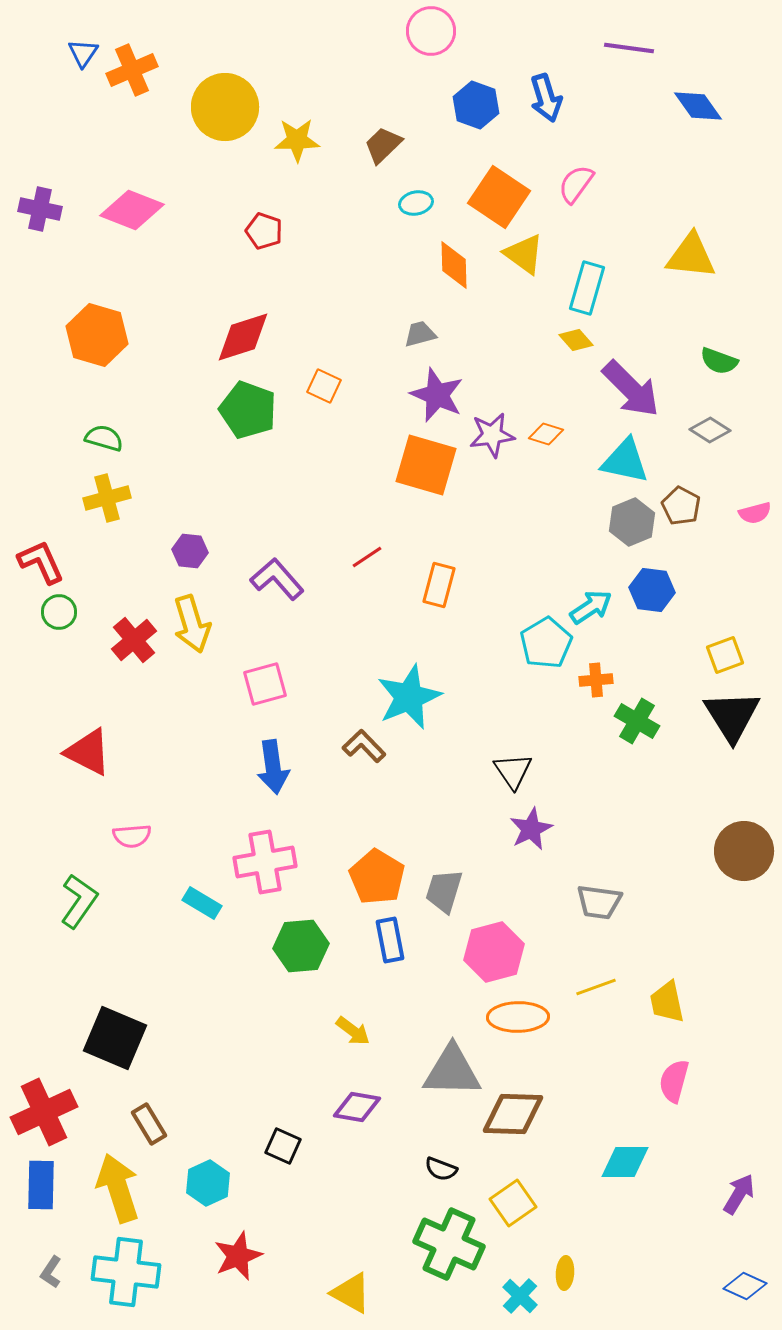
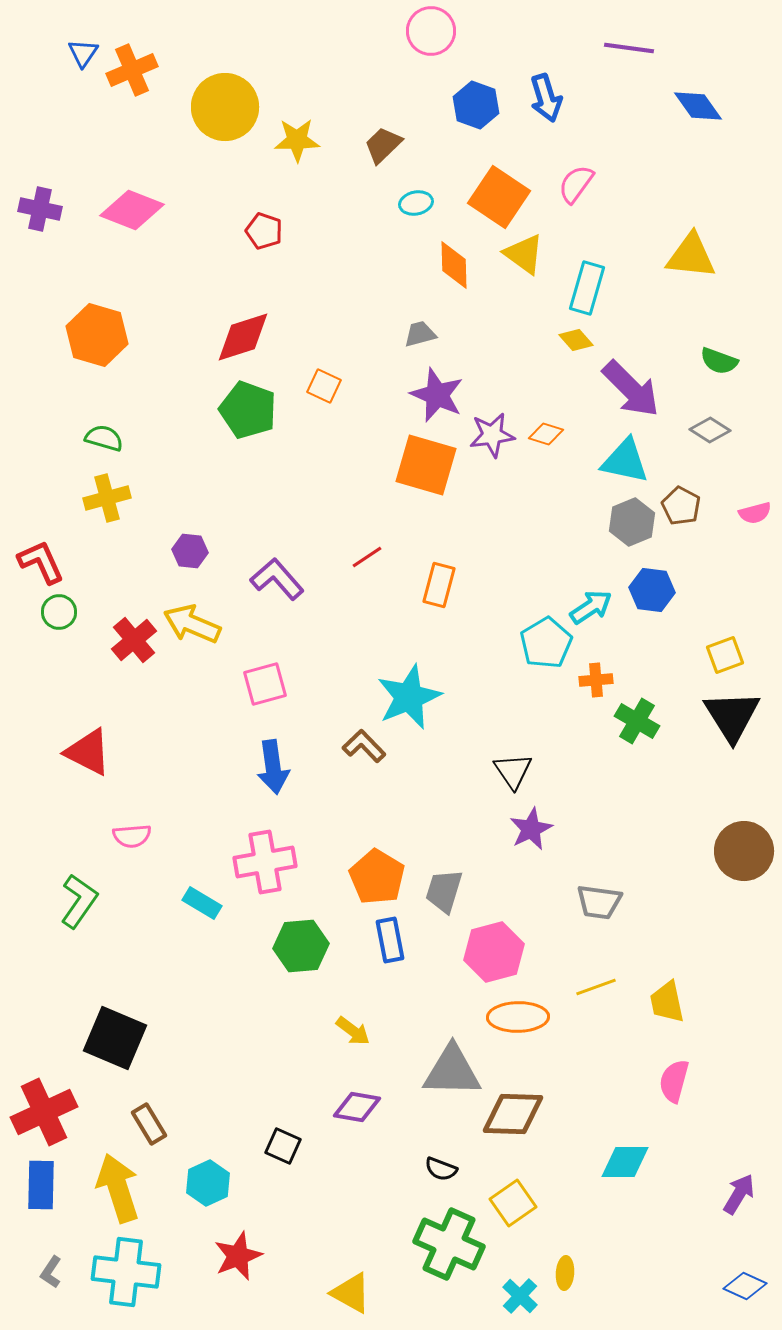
yellow arrow at (192, 624): rotated 130 degrees clockwise
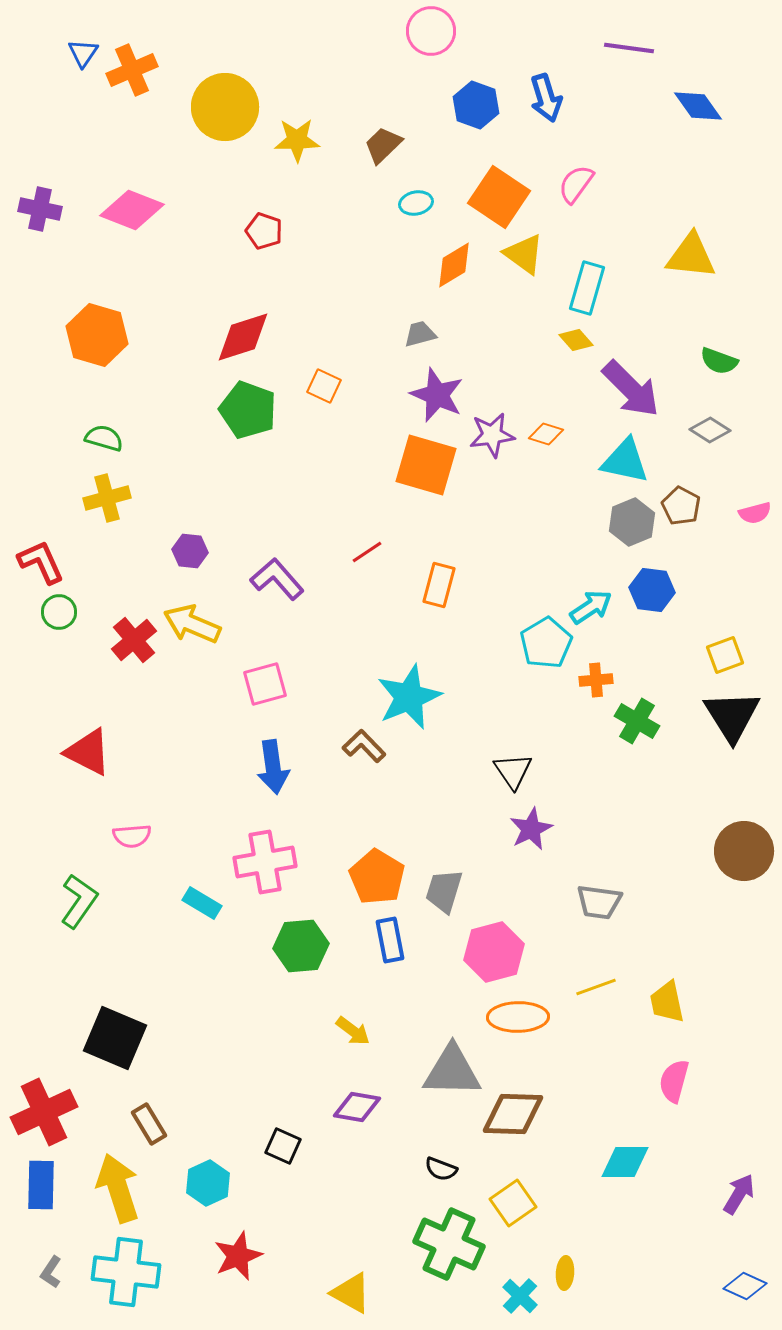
orange diamond at (454, 265): rotated 60 degrees clockwise
red line at (367, 557): moved 5 px up
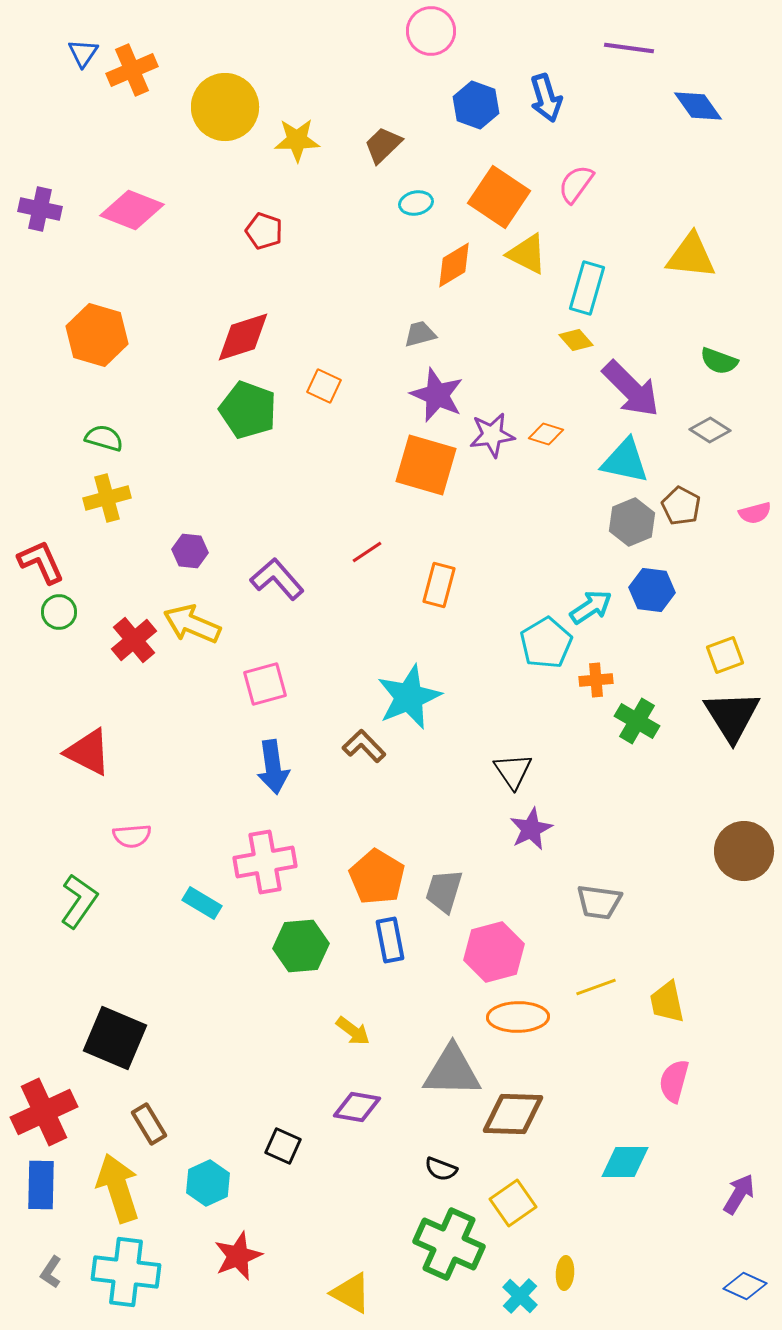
yellow triangle at (524, 254): moved 3 px right; rotated 9 degrees counterclockwise
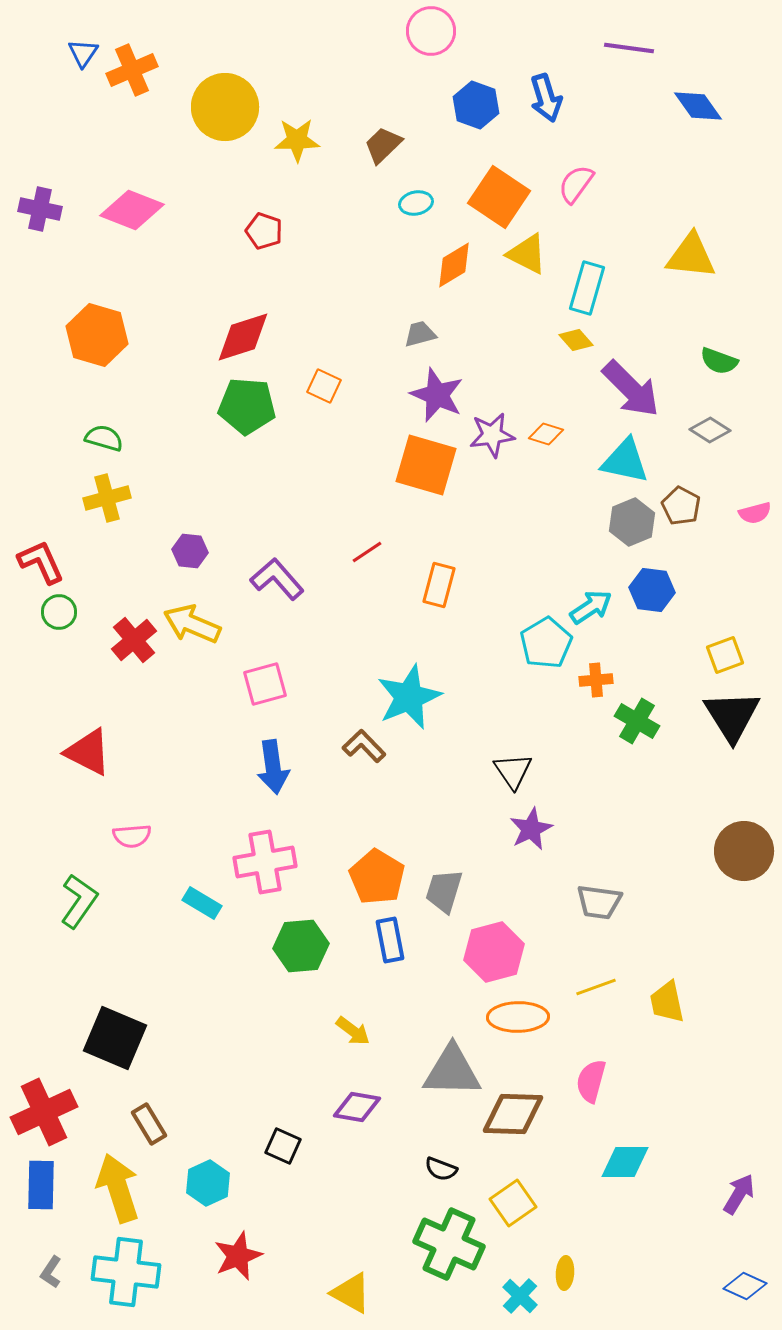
green pentagon at (248, 410): moved 1 px left, 4 px up; rotated 16 degrees counterclockwise
pink semicircle at (674, 1081): moved 83 px left
